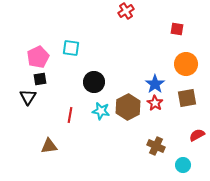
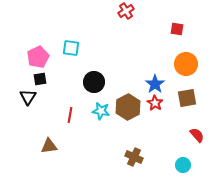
red semicircle: rotated 77 degrees clockwise
brown cross: moved 22 px left, 11 px down
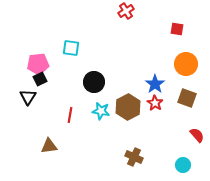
pink pentagon: moved 7 px down; rotated 20 degrees clockwise
black square: rotated 16 degrees counterclockwise
brown square: rotated 30 degrees clockwise
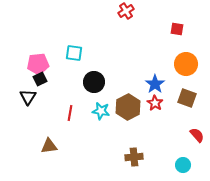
cyan square: moved 3 px right, 5 px down
red line: moved 2 px up
brown cross: rotated 30 degrees counterclockwise
